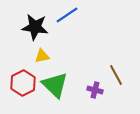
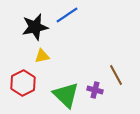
black star: rotated 20 degrees counterclockwise
green triangle: moved 11 px right, 10 px down
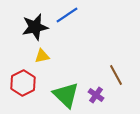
purple cross: moved 1 px right, 5 px down; rotated 21 degrees clockwise
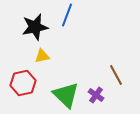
blue line: rotated 35 degrees counterclockwise
red hexagon: rotated 15 degrees clockwise
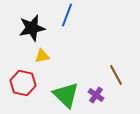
black star: moved 3 px left, 1 px down
red hexagon: rotated 25 degrees clockwise
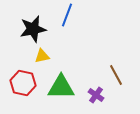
black star: moved 1 px right, 1 px down
green triangle: moved 5 px left, 8 px up; rotated 44 degrees counterclockwise
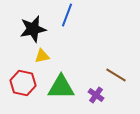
brown line: rotated 30 degrees counterclockwise
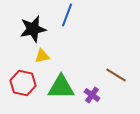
purple cross: moved 4 px left
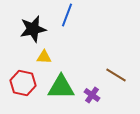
yellow triangle: moved 2 px right, 1 px down; rotated 14 degrees clockwise
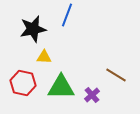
purple cross: rotated 14 degrees clockwise
